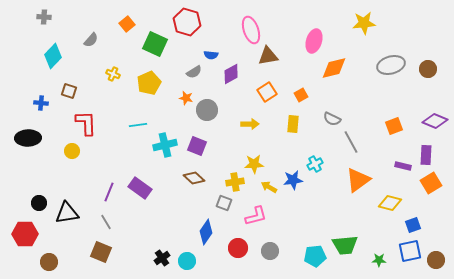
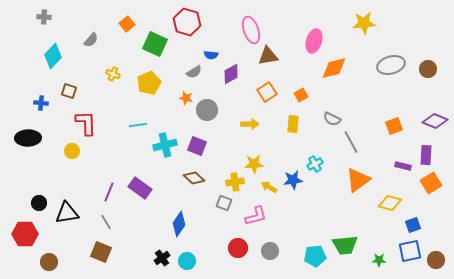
blue diamond at (206, 232): moved 27 px left, 8 px up
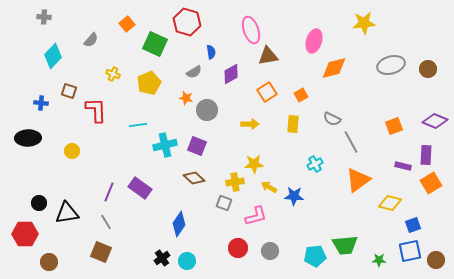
blue semicircle at (211, 55): moved 3 px up; rotated 104 degrees counterclockwise
red L-shape at (86, 123): moved 10 px right, 13 px up
blue star at (293, 180): moved 1 px right, 16 px down; rotated 12 degrees clockwise
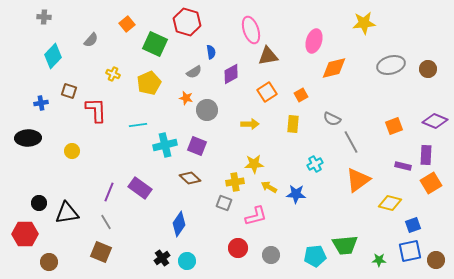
blue cross at (41, 103): rotated 16 degrees counterclockwise
brown diamond at (194, 178): moved 4 px left
blue star at (294, 196): moved 2 px right, 2 px up
gray circle at (270, 251): moved 1 px right, 4 px down
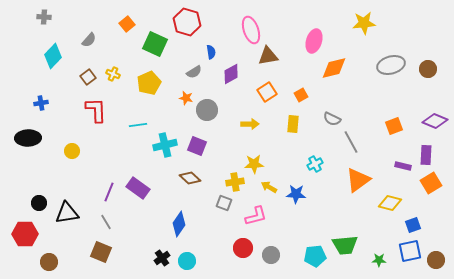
gray semicircle at (91, 40): moved 2 px left
brown square at (69, 91): moved 19 px right, 14 px up; rotated 35 degrees clockwise
purple rectangle at (140, 188): moved 2 px left
red circle at (238, 248): moved 5 px right
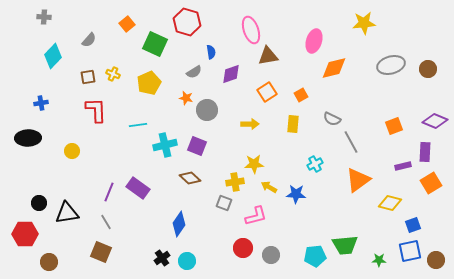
purple diamond at (231, 74): rotated 10 degrees clockwise
brown square at (88, 77): rotated 28 degrees clockwise
purple rectangle at (426, 155): moved 1 px left, 3 px up
purple rectangle at (403, 166): rotated 28 degrees counterclockwise
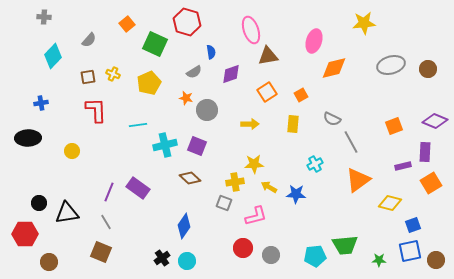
blue diamond at (179, 224): moved 5 px right, 2 px down
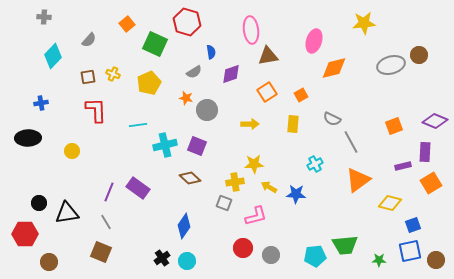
pink ellipse at (251, 30): rotated 12 degrees clockwise
brown circle at (428, 69): moved 9 px left, 14 px up
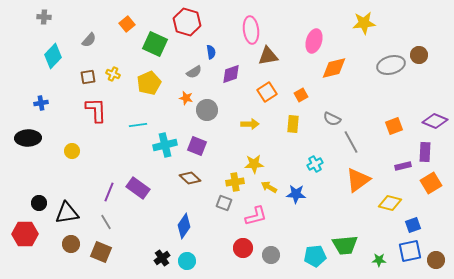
brown circle at (49, 262): moved 22 px right, 18 px up
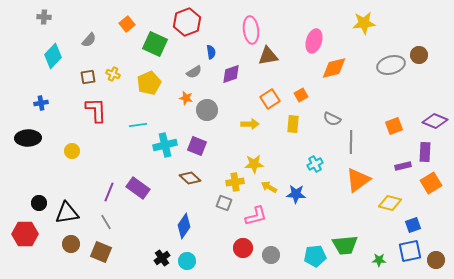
red hexagon at (187, 22): rotated 24 degrees clockwise
orange square at (267, 92): moved 3 px right, 7 px down
gray line at (351, 142): rotated 30 degrees clockwise
